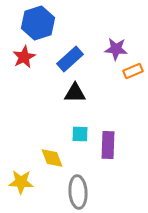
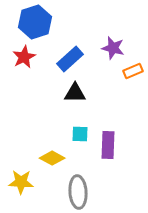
blue hexagon: moved 3 px left, 1 px up
purple star: moved 3 px left, 1 px up; rotated 10 degrees clockwise
yellow diamond: rotated 40 degrees counterclockwise
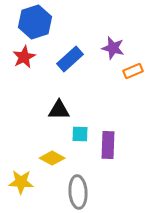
black triangle: moved 16 px left, 17 px down
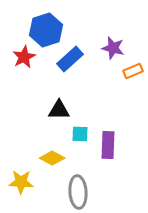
blue hexagon: moved 11 px right, 8 px down
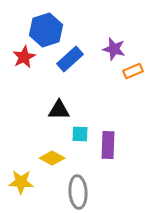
purple star: moved 1 px right, 1 px down
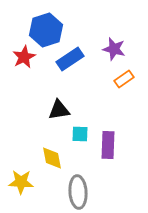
blue rectangle: rotated 8 degrees clockwise
orange rectangle: moved 9 px left, 8 px down; rotated 12 degrees counterclockwise
black triangle: rotated 10 degrees counterclockwise
yellow diamond: rotated 50 degrees clockwise
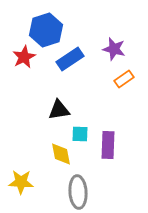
yellow diamond: moved 9 px right, 4 px up
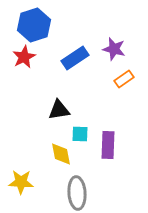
blue hexagon: moved 12 px left, 5 px up
blue rectangle: moved 5 px right, 1 px up
gray ellipse: moved 1 px left, 1 px down
